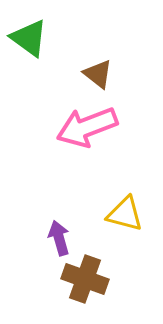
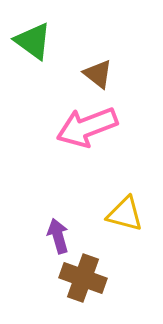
green triangle: moved 4 px right, 3 px down
purple arrow: moved 1 px left, 2 px up
brown cross: moved 2 px left, 1 px up
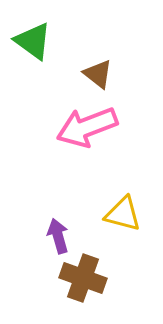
yellow triangle: moved 2 px left
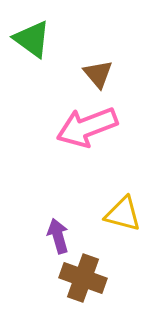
green triangle: moved 1 px left, 2 px up
brown triangle: rotated 12 degrees clockwise
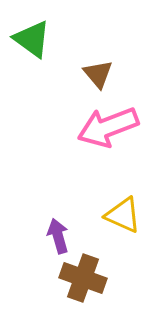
pink arrow: moved 21 px right
yellow triangle: moved 1 px down; rotated 9 degrees clockwise
